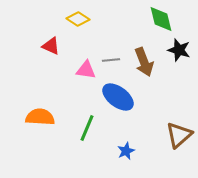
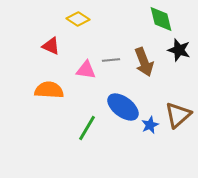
blue ellipse: moved 5 px right, 10 px down
orange semicircle: moved 9 px right, 27 px up
green line: rotated 8 degrees clockwise
brown triangle: moved 1 px left, 20 px up
blue star: moved 24 px right, 26 px up
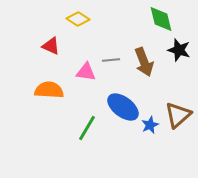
pink triangle: moved 2 px down
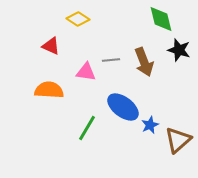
brown triangle: moved 25 px down
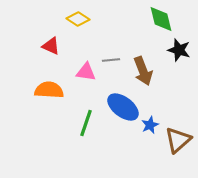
brown arrow: moved 1 px left, 9 px down
green line: moved 1 px left, 5 px up; rotated 12 degrees counterclockwise
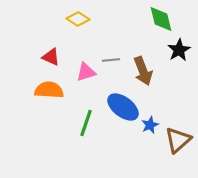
red triangle: moved 11 px down
black star: rotated 25 degrees clockwise
pink triangle: rotated 25 degrees counterclockwise
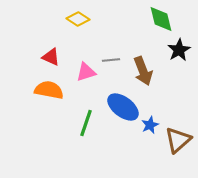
orange semicircle: rotated 8 degrees clockwise
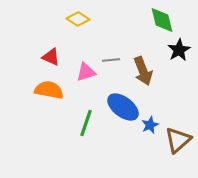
green diamond: moved 1 px right, 1 px down
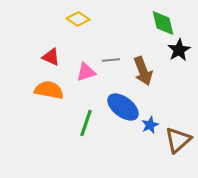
green diamond: moved 1 px right, 3 px down
